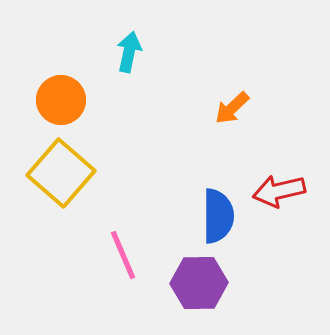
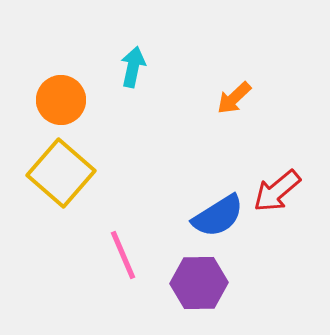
cyan arrow: moved 4 px right, 15 px down
orange arrow: moved 2 px right, 10 px up
red arrow: moved 2 px left; rotated 27 degrees counterclockwise
blue semicircle: rotated 58 degrees clockwise
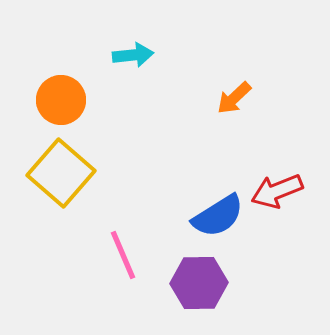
cyan arrow: moved 12 px up; rotated 72 degrees clockwise
red arrow: rotated 18 degrees clockwise
